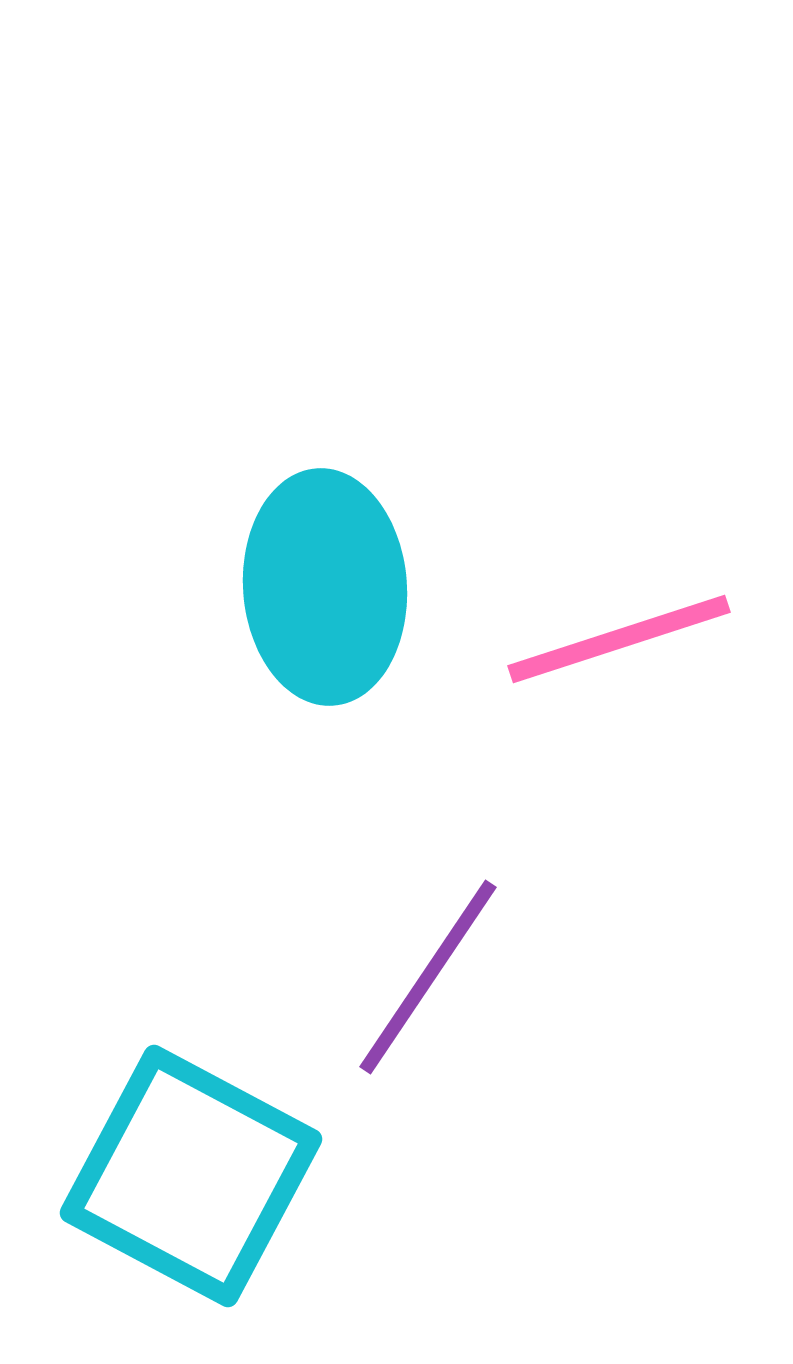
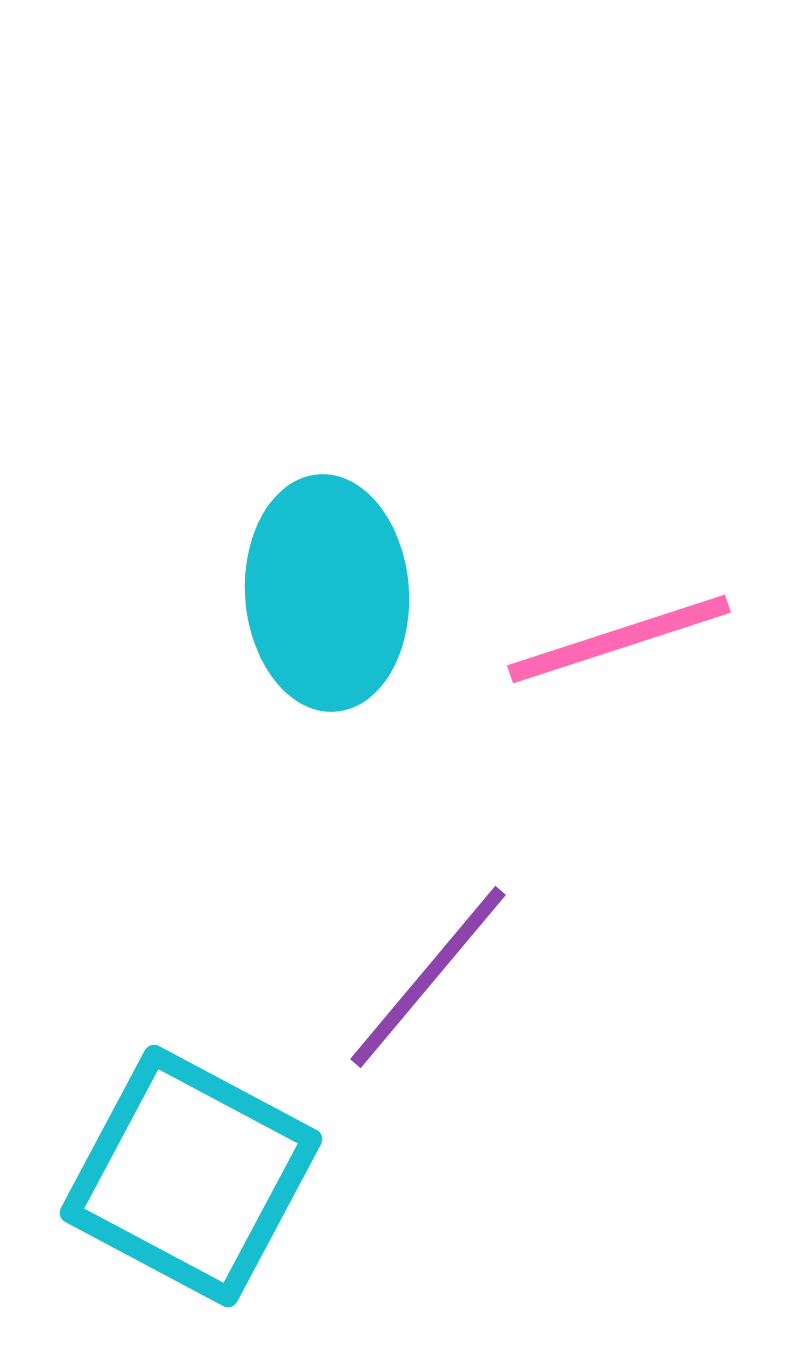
cyan ellipse: moved 2 px right, 6 px down
purple line: rotated 6 degrees clockwise
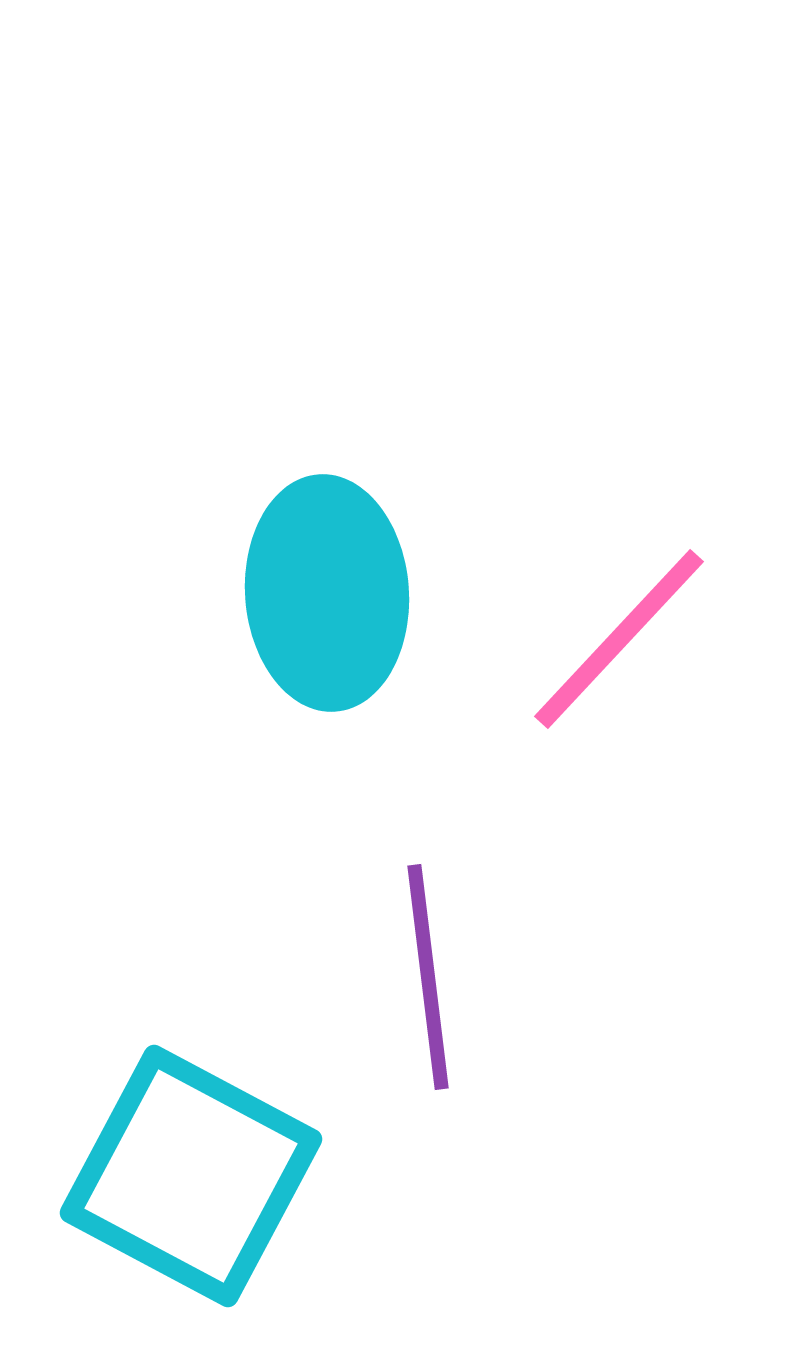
pink line: rotated 29 degrees counterclockwise
purple line: rotated 47 degrees counterclockwise
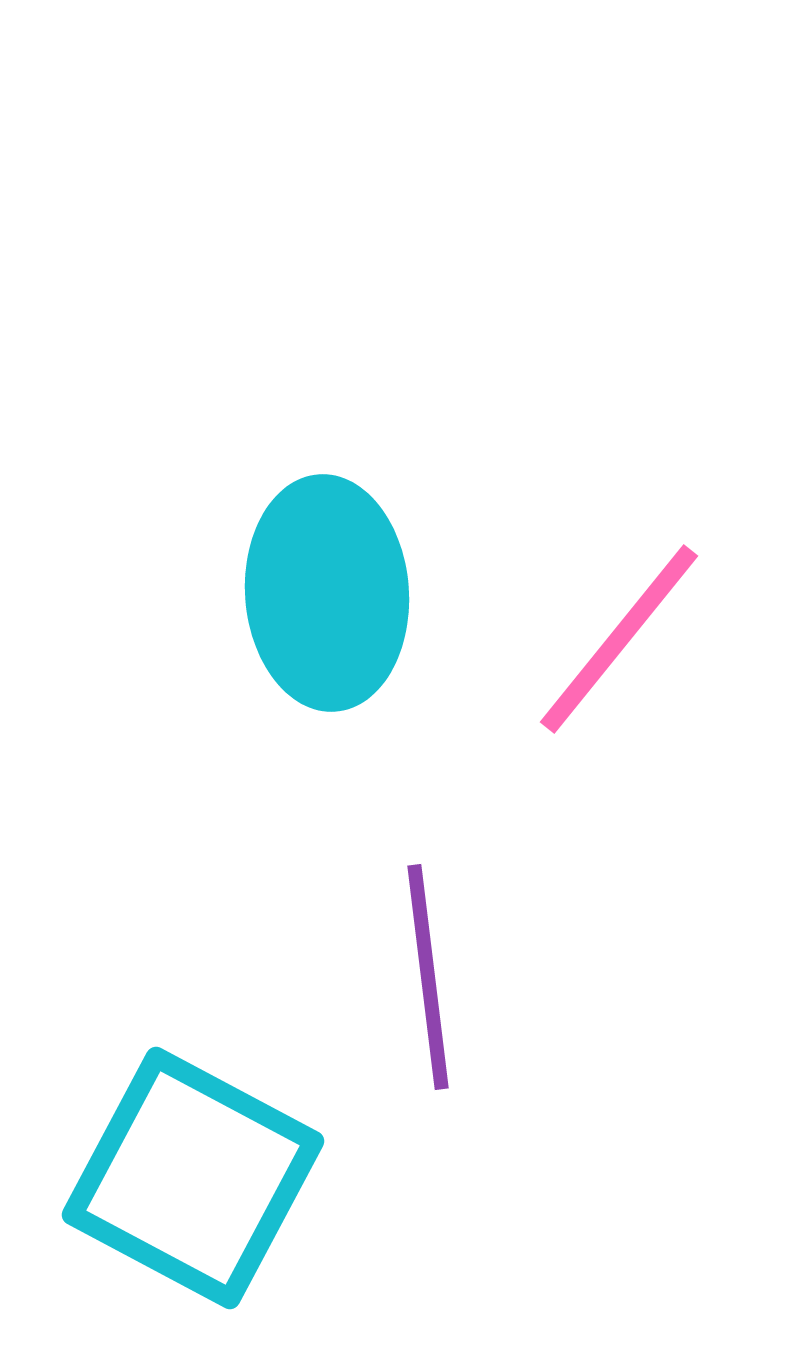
pink line: rotated 4 degrees counterclockwise
cyan square: moved 2 px right, 2 px down
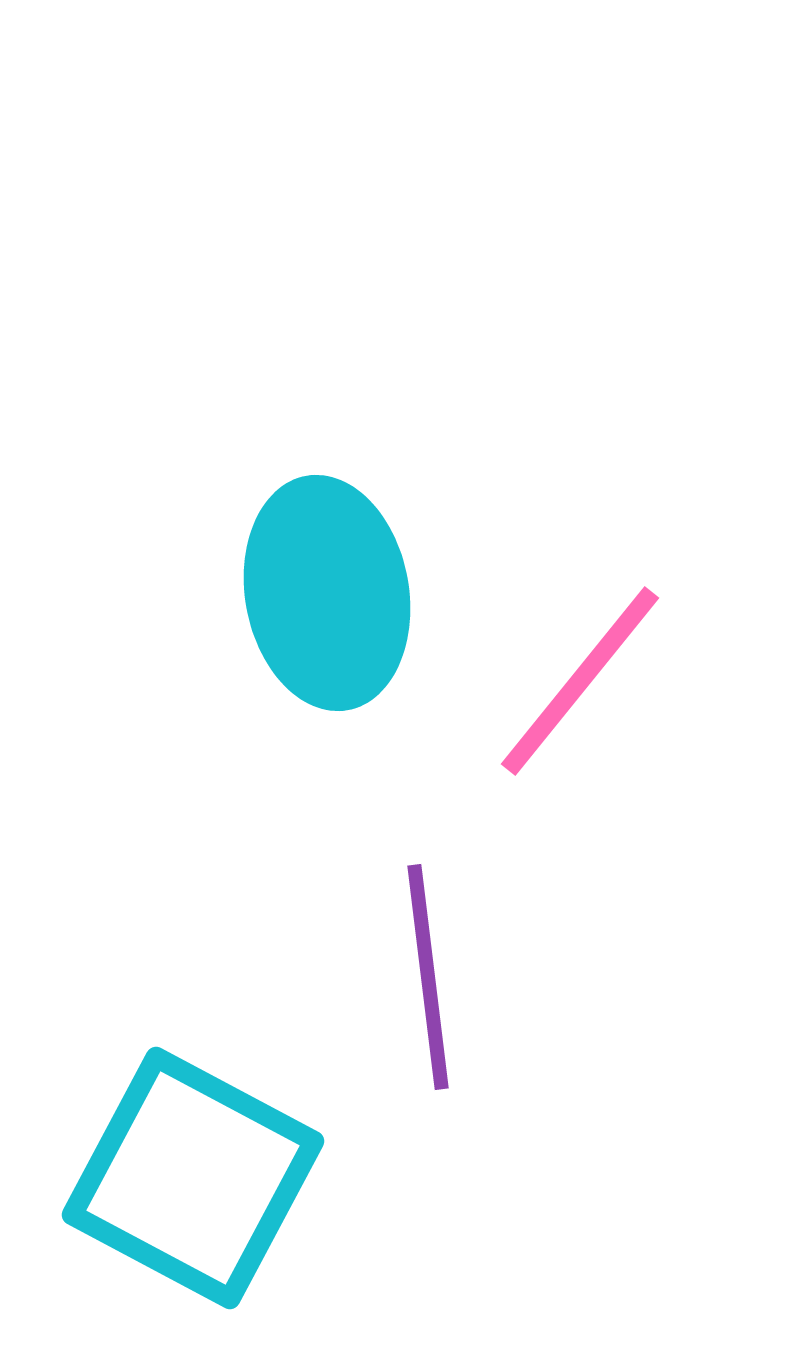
cyan ellipse: rotated 6 degrees counterclockwise
pink line: moved 39 px left, 42 px down
